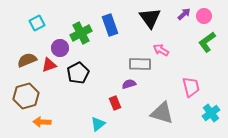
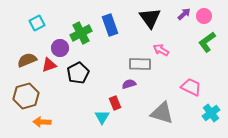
pink trapezoid: rotated 50 degrees counterclockwise
cyan triangle: moved 4 px right, 7 px up; rotated 21 degrees counterclockwise
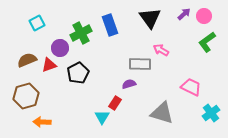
red rectangle: rotated 56 degrees clockwise
